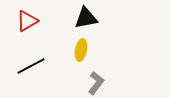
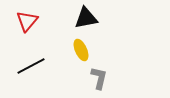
red triangle: rotated 20 degrees counterclockwise
yellow ellipse: rotated 35 degrees counterclockwise
gray L-shape: moved 3 px right, 5 px up; rotated 25 degrees counterclockwise
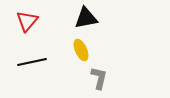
black line: moved 1 px right, 4 px up; rotated 16 degrees clockwise
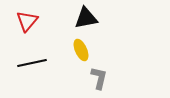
black line: moved 1 px down
